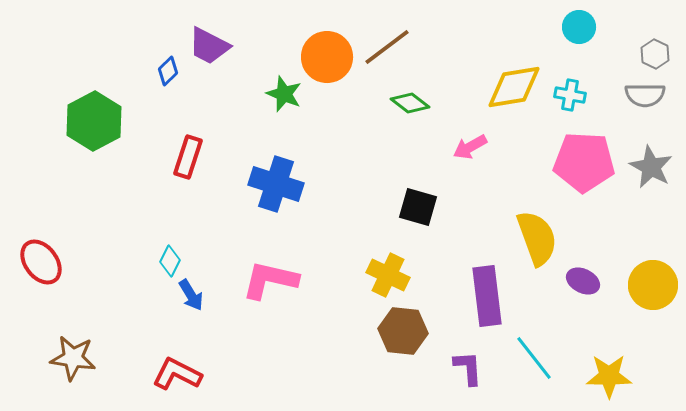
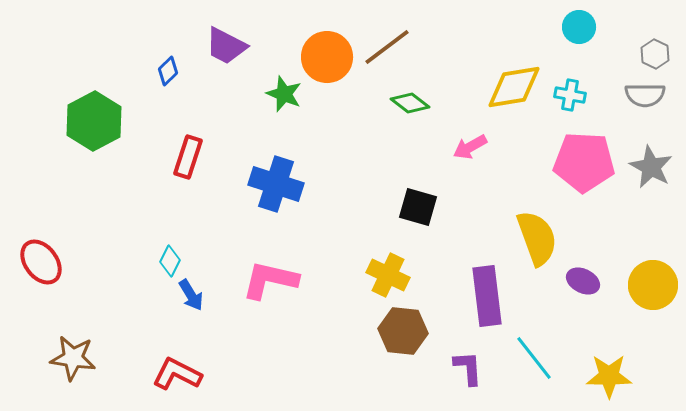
purple trapezoid: moved 17 px right
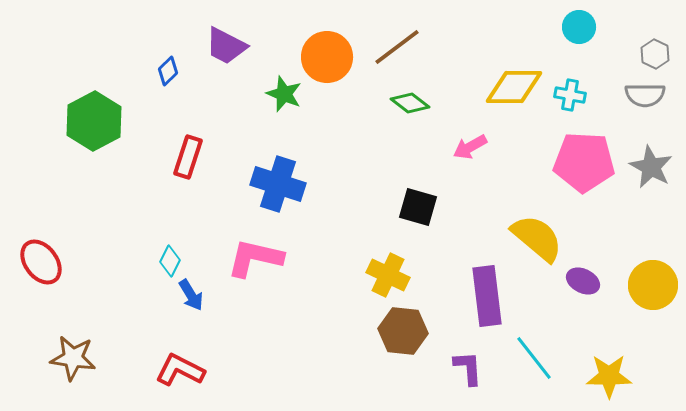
brown line: moved 10 px right
yellow diamond: rotated 10 degrees clockwise
blue cross: moved 2 px right
yellow semicircle: rotated 30 degrees counterclockwise
pink L-shape: moved 15 px left, 22 px up
red L-shape: moved 3 px right, 4 px up
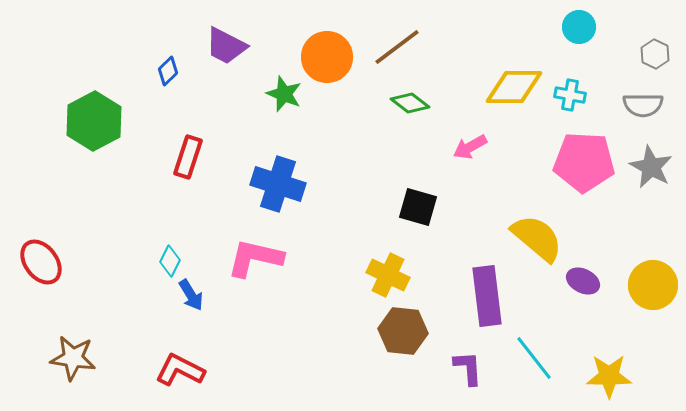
gray semicircle: moved 2 px left, 10 px down
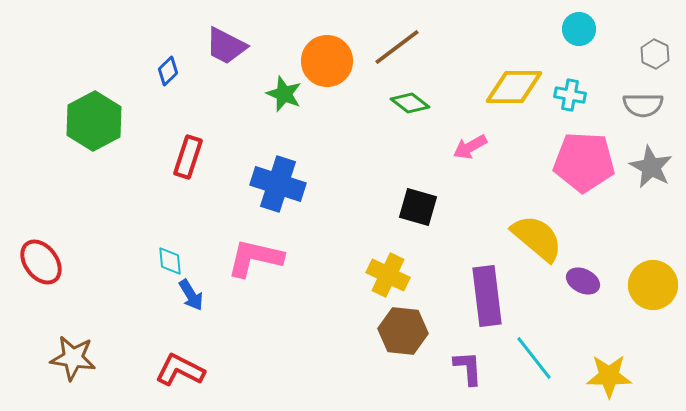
cyan circle: moved 2 px down
orange circle: moved 4 px down
cyan diamond: rotated 32 degrees counterclockwise
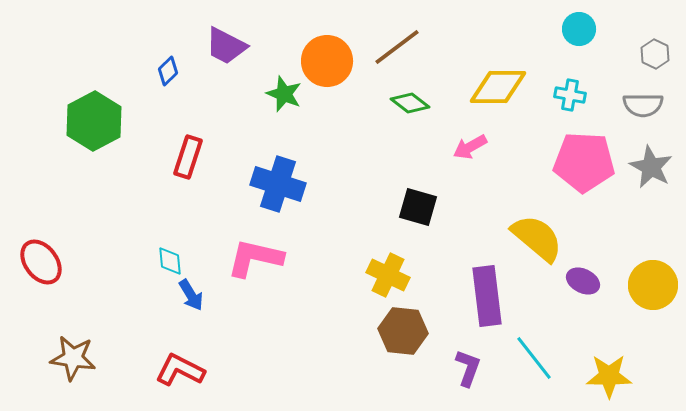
yellow diamond: moved 16 px left
purple L-shape: rotated 24 degrees clockwise
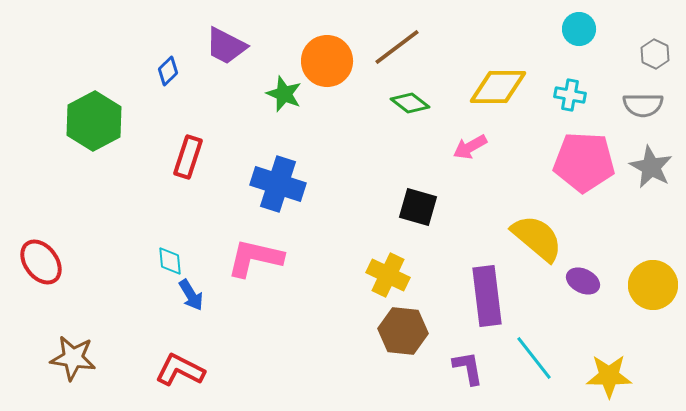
purple L-shape: rotated 30 degrees counterclockwise
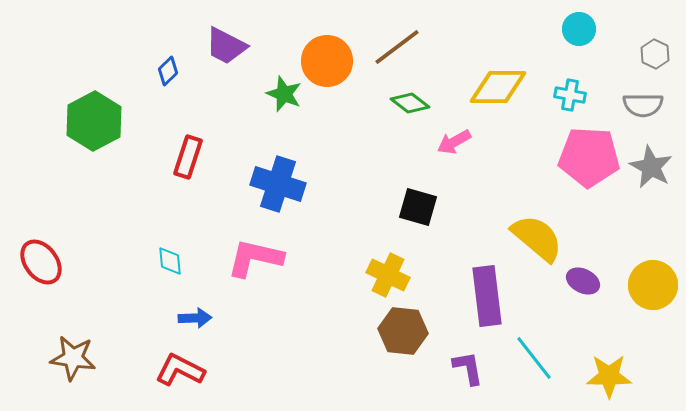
pink arrow: moved 16 px left, 5 px up
pink pentagon: moved 5 px right, 5 px up
blue arrow: moved 4 px right, 23 px down; rotated 60 degrees counterclockwise
